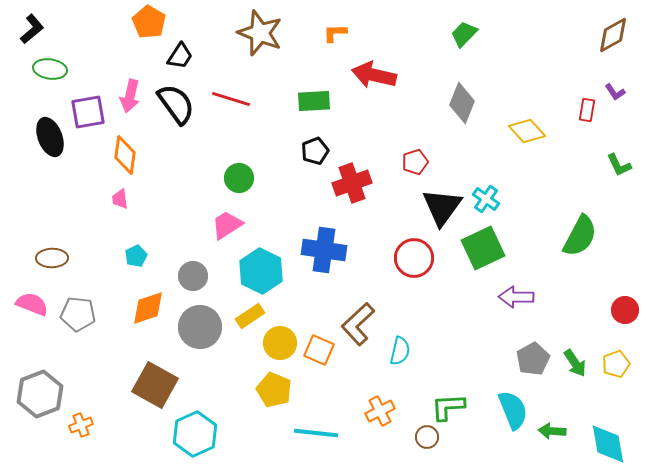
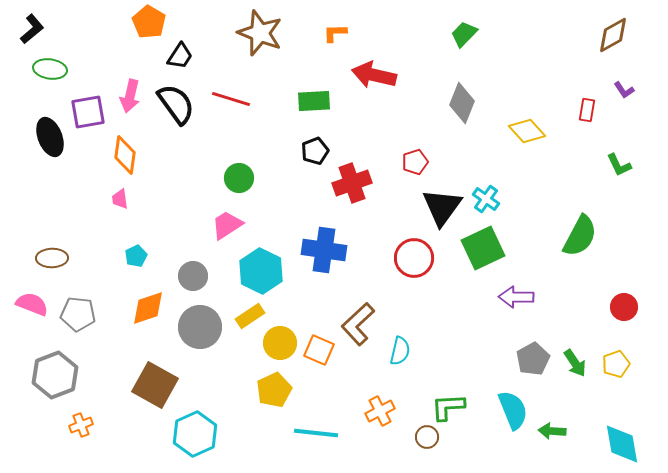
purple L-shape at (615, 92): moved 9 px right, 2 px up
red circle at (625, 310): moved 1 px left, 3 px up
yellow pentagon at (274, 390): rotated 24 degrees clockwise
gray hexagon at (40, 394): moved 15 px right, 19 px up
cyan diamond at (608, 444): moved 14 px right
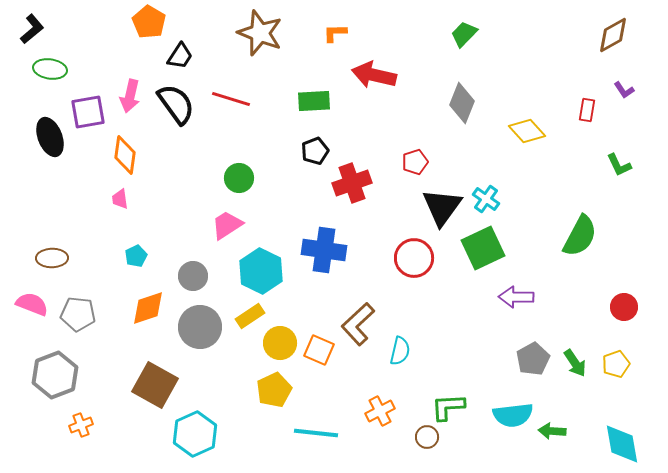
cyan semicircle at (513, 410): moved 5 px down; rotated 105 degrees clockwise
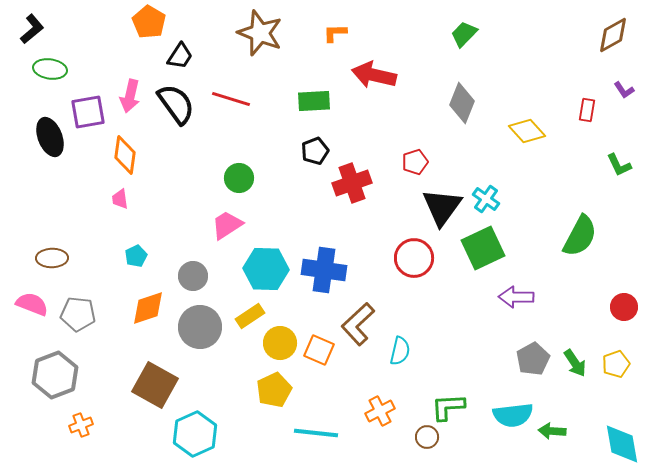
blue cross at (324, 250): moved 20 px down
cyan hexagon at (261, 271): moved 5 px right, 2 px up; rotated 24 degrees counterclockwise
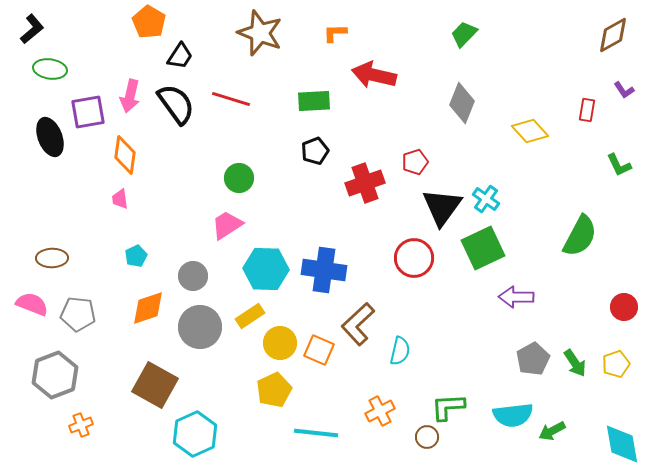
yellow diamond at (527, 131): moved 3 px right
red cross at (352, 183): moved 13 px right
green arrow at (552, 431): rotated 32 degrees counterclockwise
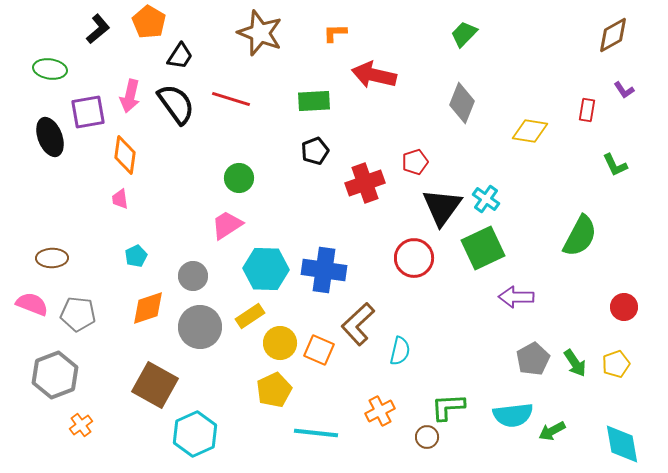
black L-shape at (32, 29): moved 66 px right
yellow diamond at (530, 131): rotated 39 degrees counterclockwise
green L-shape at (619, 165): moved 4 px left
orange cross at (81, 425): rotated 15 degrees counterclockwise
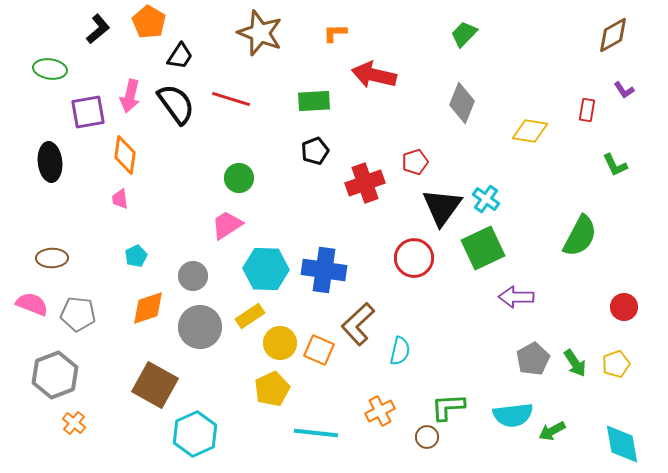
black ellipse at (50, 137): moved 25 px down; rotated 15 degrees clockwise
yellow pentagon at (274, 390): moved 2 px left, 1 px up
orange cross at (81, 425): moved 7 px left, 2 px up; rotated 15 degrees counterclockwise
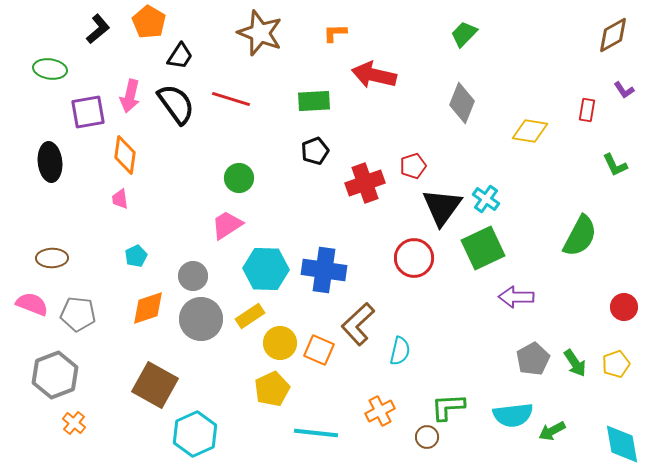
red pentagon at (415, 162): moved 2 px left, 4 px down
gray circle at (200, 327): moved 1 px right, 8 px up
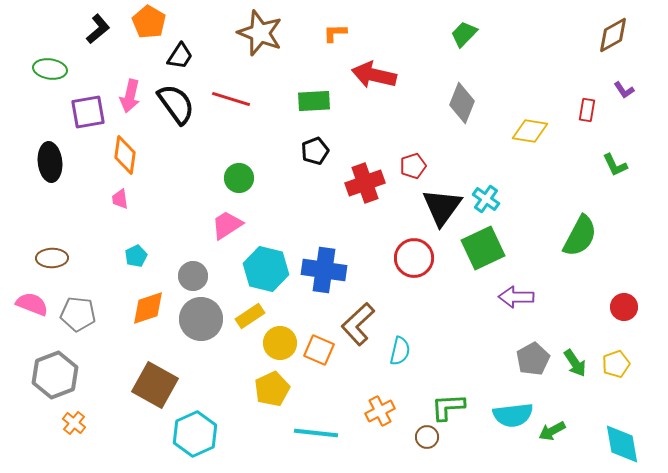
cyan hexagon at (266, 269): rotated 12 degrees clockwise
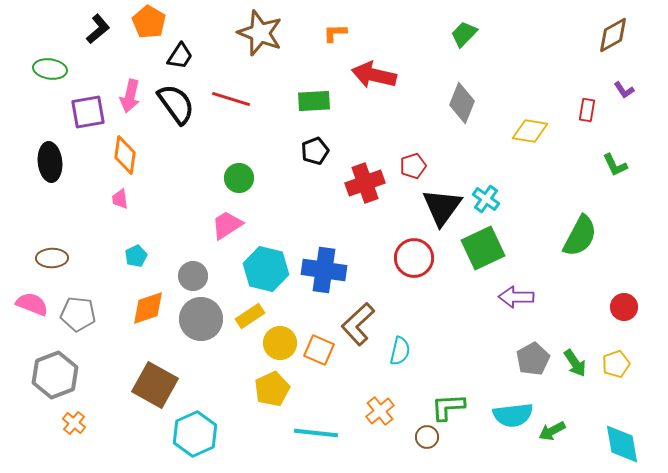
orange cross at (380, 411): rotated 12 degrees counterclockwise
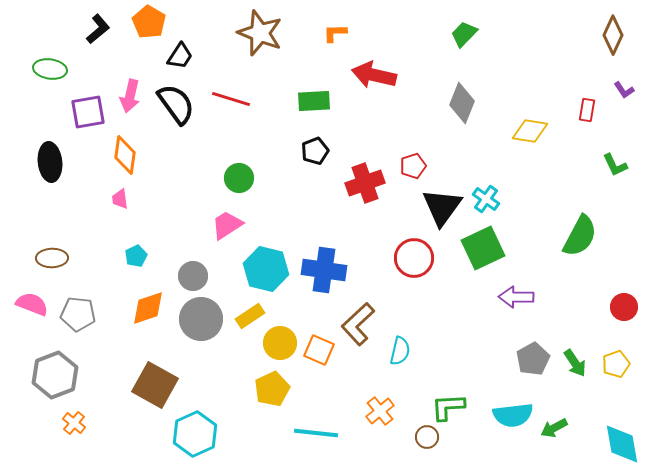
brown diamond at (613, 35): rotated 36 degrees counterclockwise
green arrow at (552, 431): moved 2 px right, 3 px up
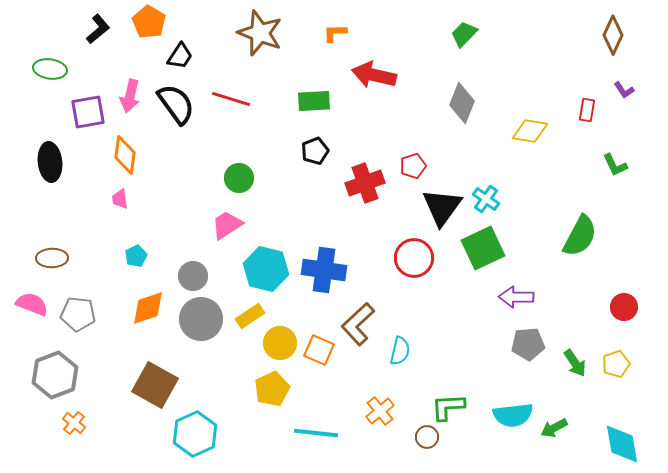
gray pentagon at (533, 359): moved 5 px left, 15 px up; rotated 24 degrees clockwise
